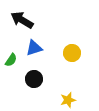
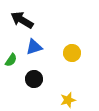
blue triangle: moved 1 px up
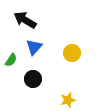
black arrow: moved 3 px right
blue triangle: rotated 30 degrees counterclockwise
black circle: moved 1 px left
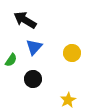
yellow star: rotated 14 degrees counterclockwise
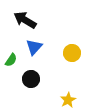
black circle: moved 2 px left
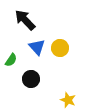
black arrow: rotated 15 degrees clockwise
blue triangle: moved 3 px right; rotated 24 degrees counterclockwise
yellow circle: moved 12 px left, 5 px up
yellow star: rotated 21 degrees counterclockwise
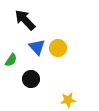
yellow circle: moved 2 px left
yellow star: rotated 28 degrees counterclockwise
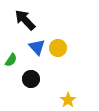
yellow star: rotated 28 degrees counterclockwise
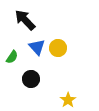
green semicircle: moved 1 px right, 3 px up
